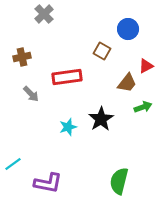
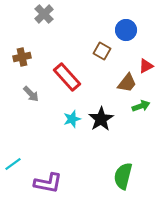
blue circle: moved 2 px left, 1 px down
red rectangle: rotated 56 degrees clockwise
green arrow: moved 2 px left, 1 px up
cyan star: moved 4 px right, 8 px up
green semicircle: moved 4 px right, 5 px up
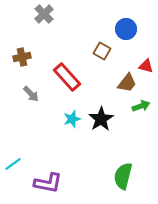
blue circle: moved 1 px up
red triangle: rotated 42 degrees clockwise
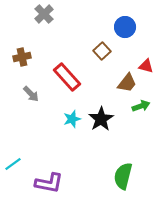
blue circle: moved 1 px left, 2 px up
brown square: rotated 18 degrees clockwise
purple L-shape: moved 1 px right
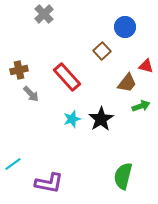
brown cross: moved 3 px left, 13 px down
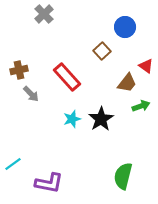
red triangle: rotated 21 degrees clockwise
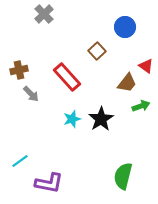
brown square: moved 5 px left
cyan line: moved 7 px right, 3 px up
